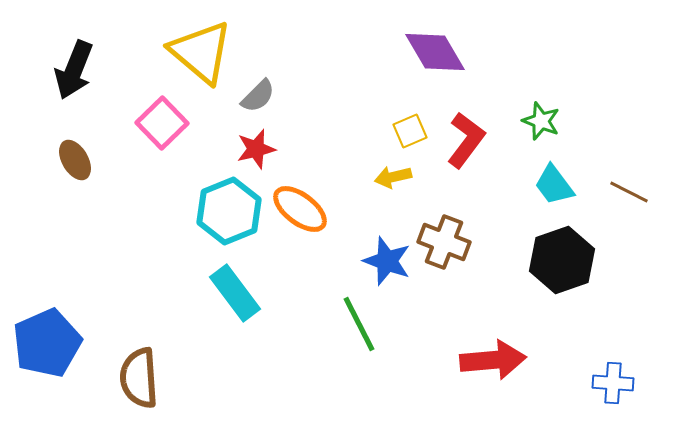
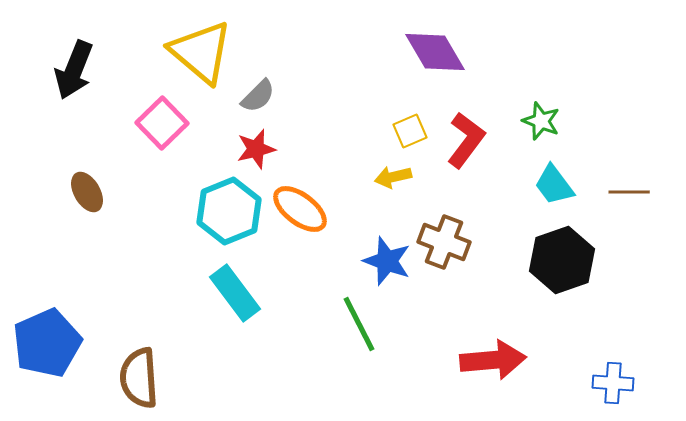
brown ellipse: moved 12 px right, 32 px down
brown line: rotated 27 degrees counterclockwise
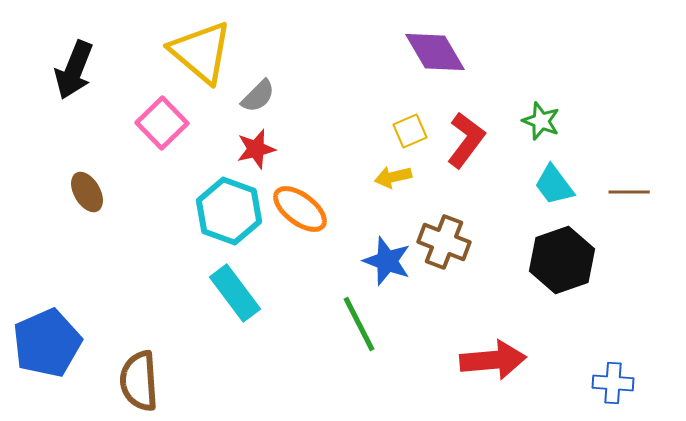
cyan hexagon: rotated 18 degrees counterclockwise
brown semicircle: moved 3 px down
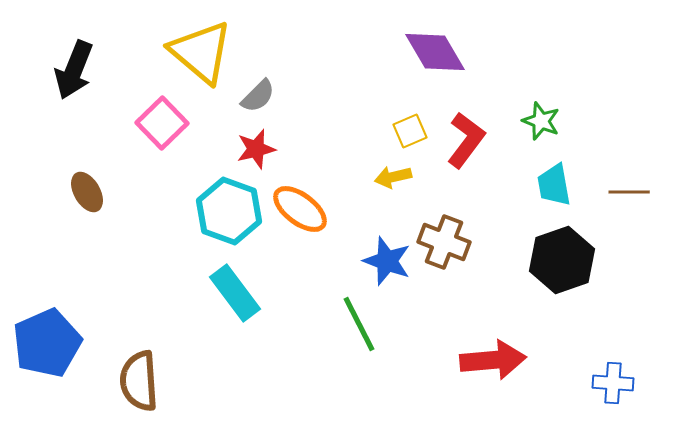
cyan trapezoid: rotated 27 degrees clockwise
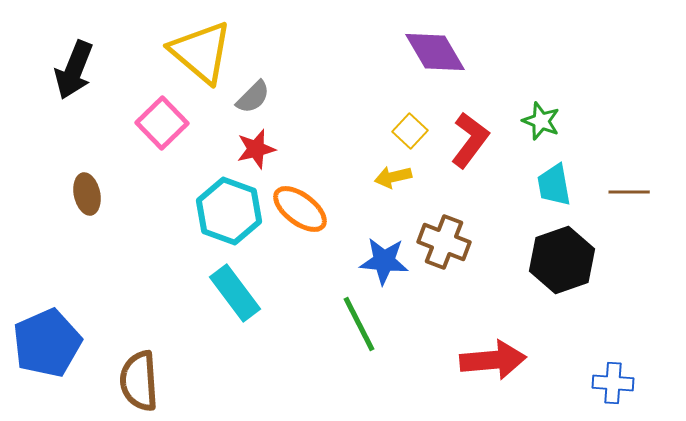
gray semicircle: moved 5 px left, 1 px down
yellow square: rotated 24 degrees counterclockwise
red L-shape: moved 4 px right
brown ellipse: moved 2 px down; rotated 18 degrees clockwise
blue star: moved 3 px left; rotated 15 degrees counterclockwise
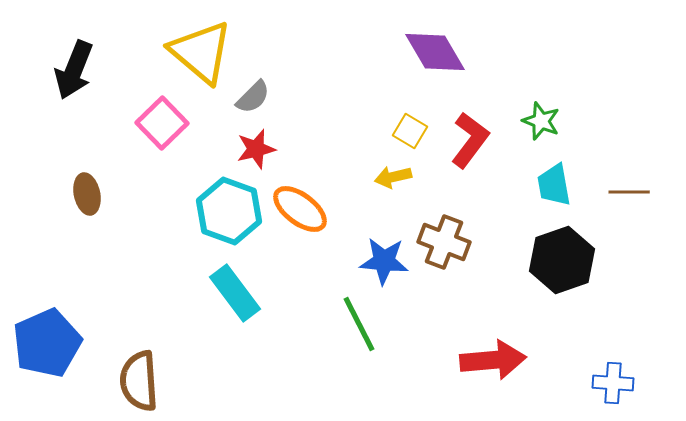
yellow square: rotated 12 degrees counterclockwise
